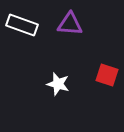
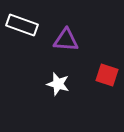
purple triangle: moved 4 px left, 16 px down
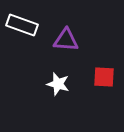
red square: moved 3 px left, 2 px down; rotated 15 degrees counterclockwise
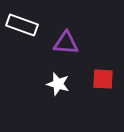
purple triangle: moved 3 px down
red square: moved 1 px left, 2 px down
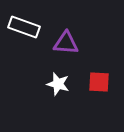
white rectangle: moved 2 px right, 2 px down
red square: moved 4 px left, 3 px down
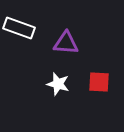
white rectangle: moved 5 px left, 1 px down
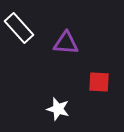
white rectangle: rotated 28 degrees clockwise
white star: moved 25 px down
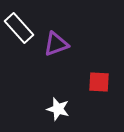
purple triangle: moved 10 px left, 1 px down; rotated 24 degrees counterclockwise
